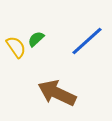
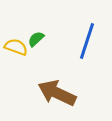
blue line: rotated 30 degrees counterclockwise
yellow semicircle: rotated 35 degrees counterclockwise
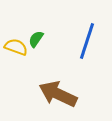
green semicircle: rotated 12 degrees counterclockwise
brown arrow: moved 1 px right, 1 px down
